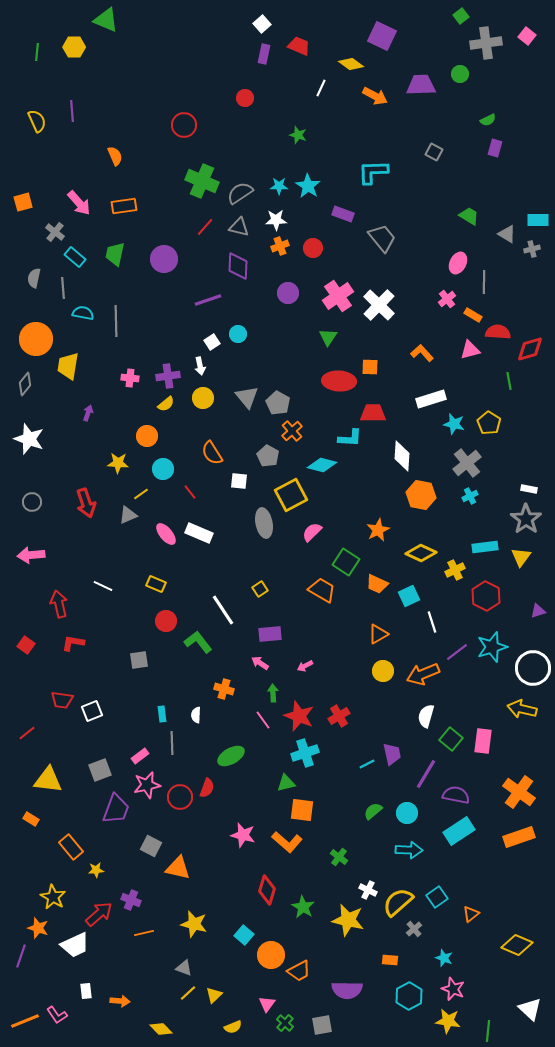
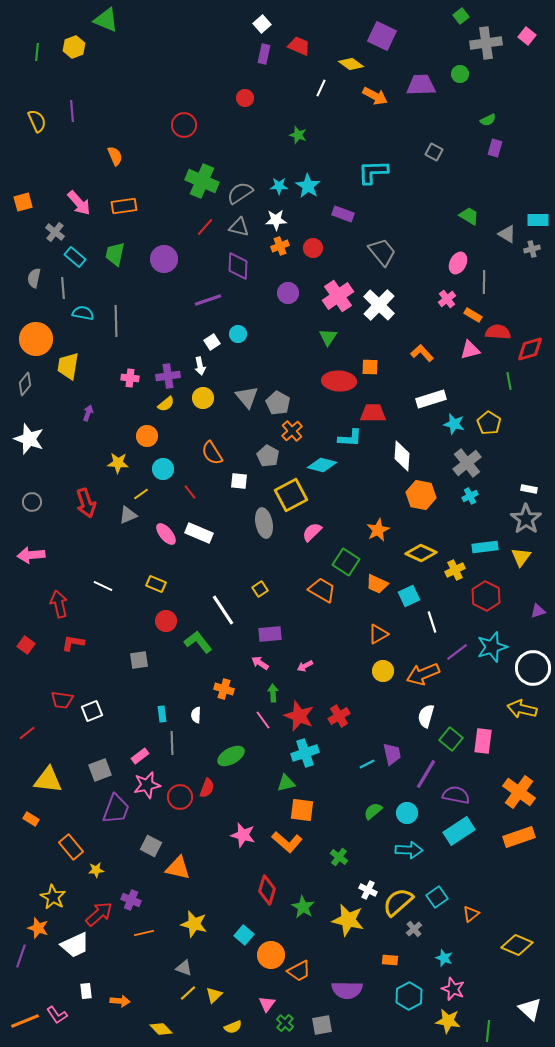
yellow hexagon at (74, 47): rotated 20 degrees counterclockwise
gray trapezoid at (382, 238): moved 14 px down
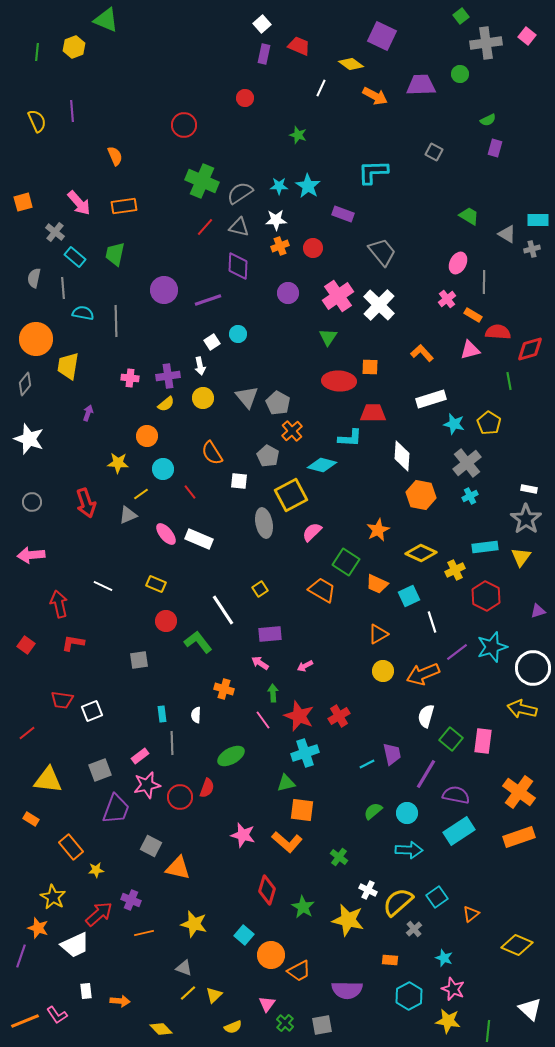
purple circle at (164, 259): moved 31 px down
white rectangle at (199, 533): moved 6 px down
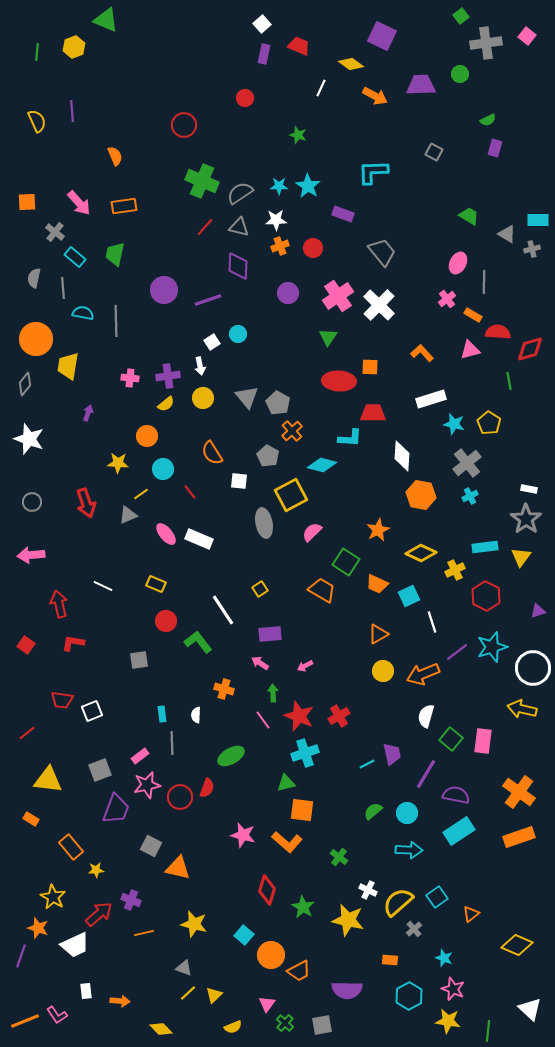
orange square at (23, 202): moved 4 px right; rotated 12 degrees clockwise
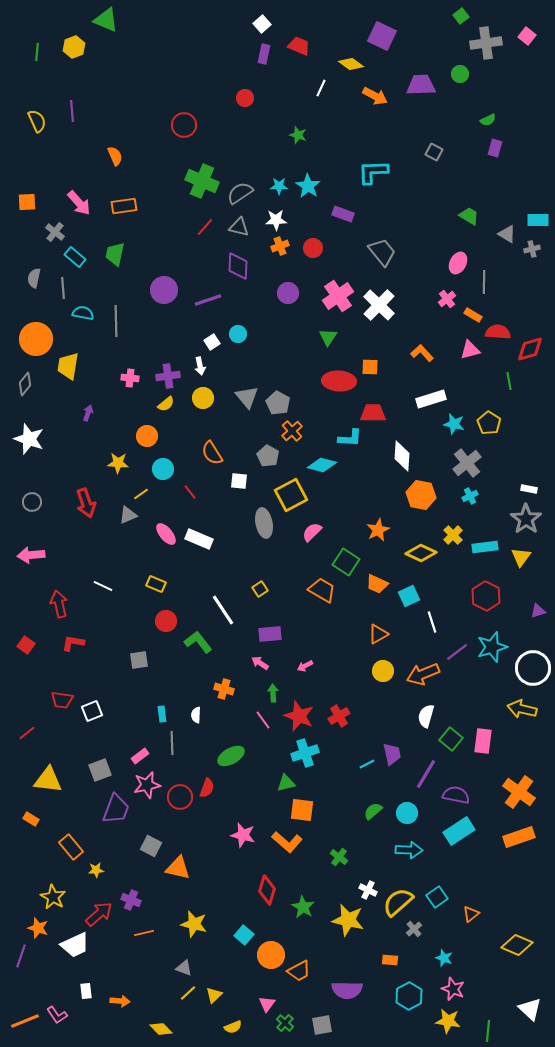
yellow cross at (455, 570): moved 2 px left, 35 px up; rotated 18 degrees counterclockwise
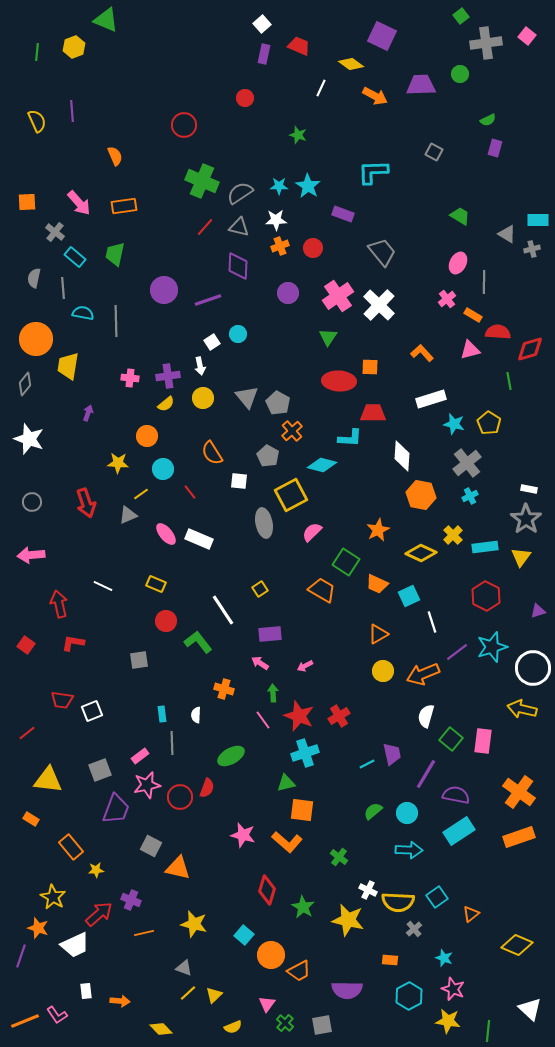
green trapezoid at (469, 216): moved 9 px left
yellow semicircle at (398, 902): rotated 136 degrees counterclockwise
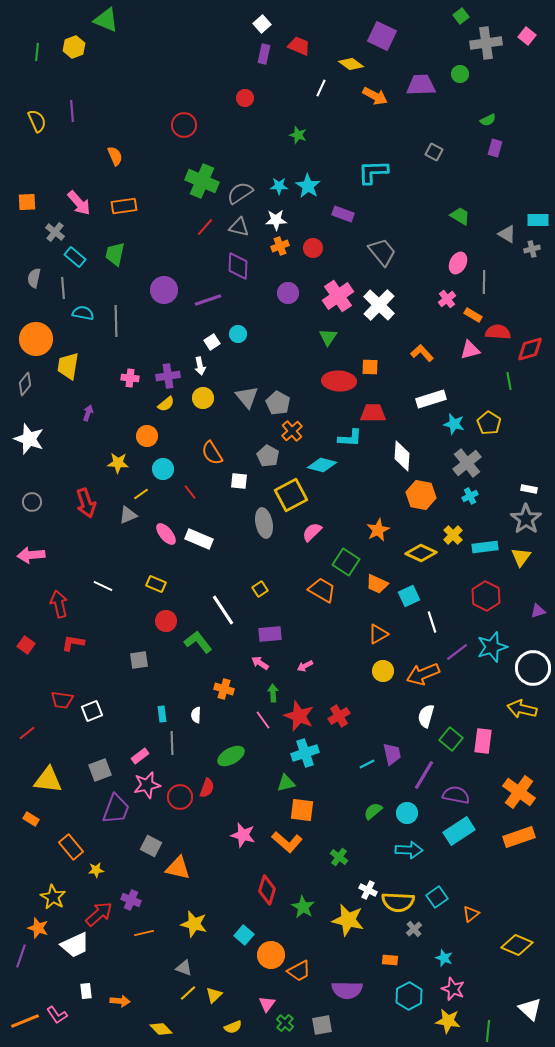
purple line at (426, 774): moved 2 px left, 1 px down
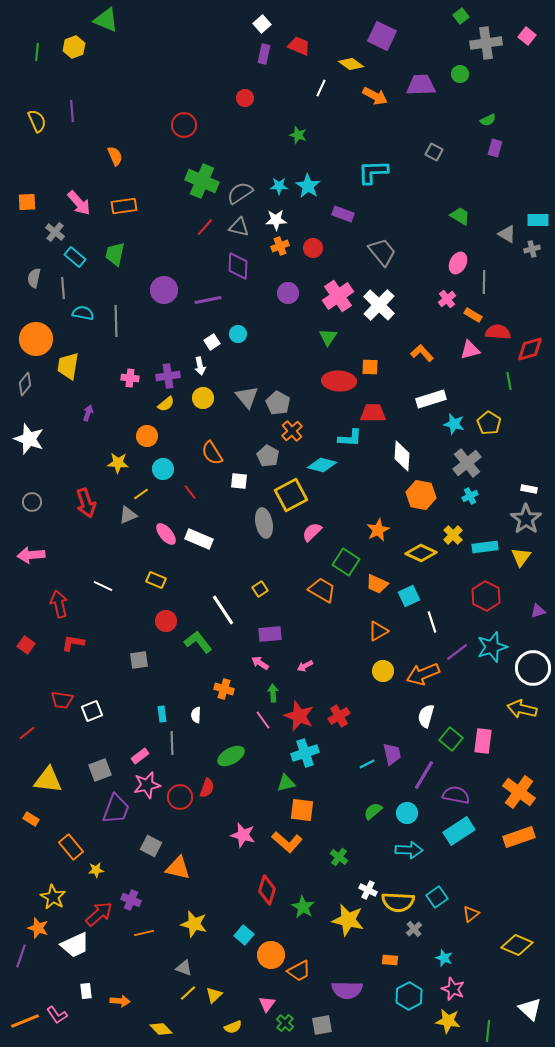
purple line at (208, 300): rotated 8 degrees clockwise
yellow rectangle at (156, 584): moved 4 px up
orange triangle at (378, 634): moved 3 px up
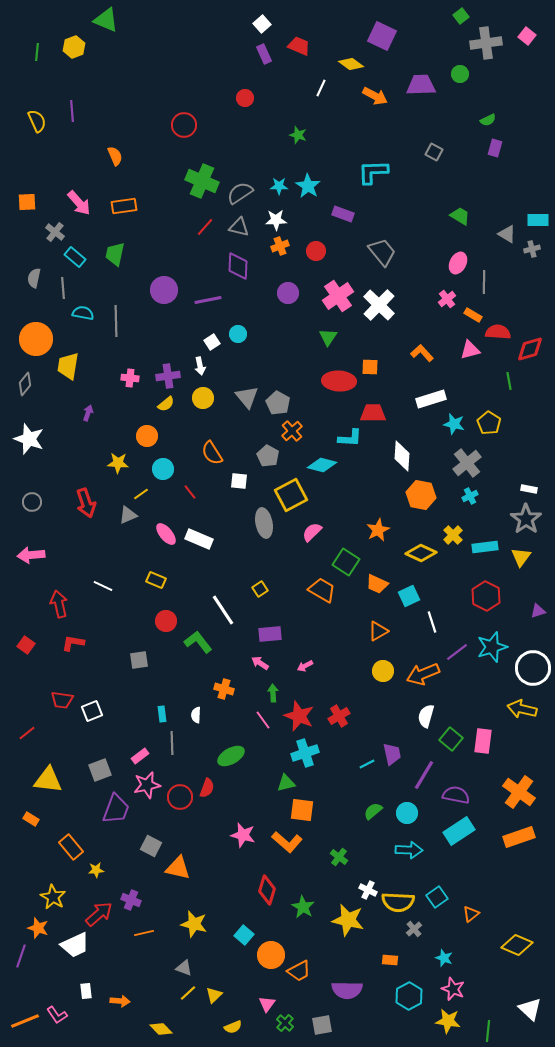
purple rectangle at (264, 54): rotated 36 degrees counterclockwise
red circle at (313, 248): moved 3 px right, 3 px down
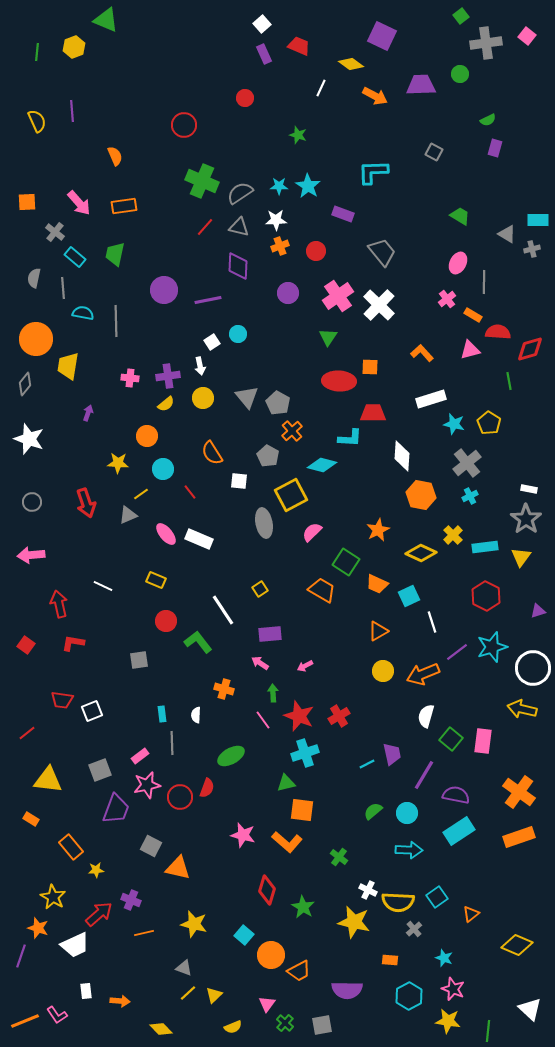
yellow star at (348, 920): moved 6 px right, 2 px down
